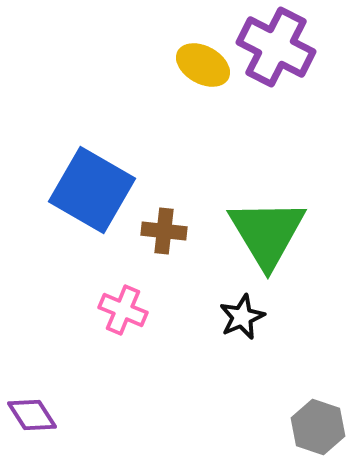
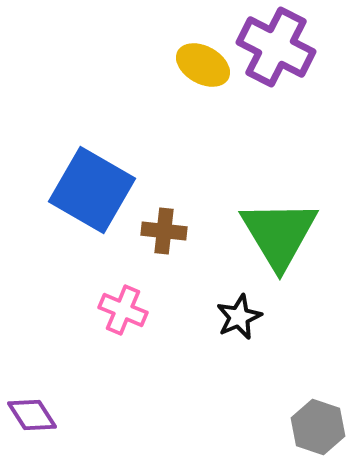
green triangle: moved 12 px right, 1 px down
black star: moved 3 px left
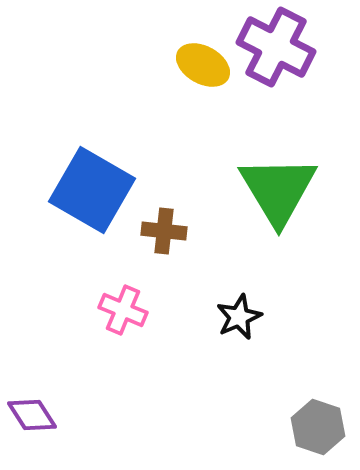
green triangle: moved 1 px left, 44 px up
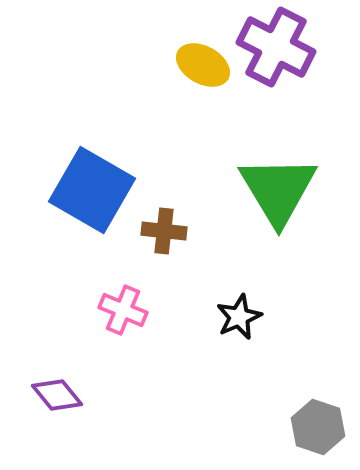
purple diamond: moved 25 px right, 20 px up; rotated 6 degrees counterclockwise
